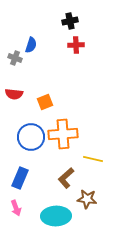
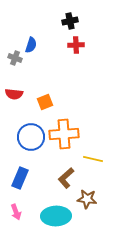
orange cross: moved 1 px right
pink arrow: moved 4 px down
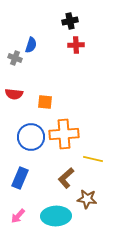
orange square: rotated 28 degrees clockwise
pink arrow: moved 2 px right, 4 px down; rotated 63 degrees clockwise
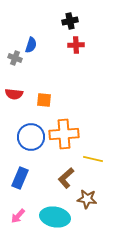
orange square: moved 1 px left, 2 px up
cyan ellipse: moved 1 px left, 1 px down; rotated 12 degrees clockwise
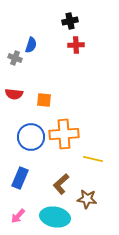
brown L-shape: moved 5 px left, 6 px down
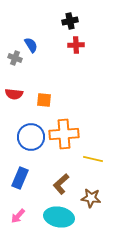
blue semicircle: rotated 49 degrees counterclockwise
brown star: moved 4 px right, 1 px up
cyan ellipse: moved 4 px right
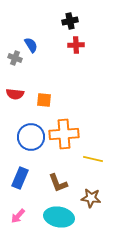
red semicircle: moved 1 px right
brown L-shape: moved 3 px left, 1 px up; rotated 70 degrees counterclockwise
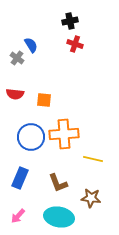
red cross: moved 1 px left, 1 px up; rotated 21 degrees clockwise
gray cross: moved 2 px right; rotated 16 degrees clockwise
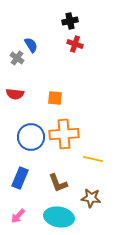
orange square: moved 11 px right, 2 px up
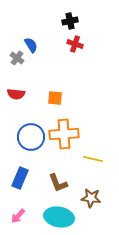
red semicircle: moved 1 px right
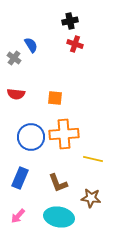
gray cross: moved 3 px left
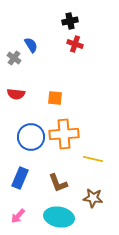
brown star: moved 2 px right
